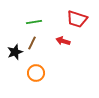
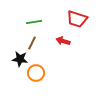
black star: moved 5 px right, 7 px down; rotated 28 degrees clockwise
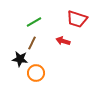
green line: rotated 21 degrees counterclockwise
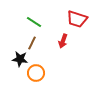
green line: rotated 63 degrees clockwise
red arrow: rotated 88 degrees counterclockwise
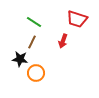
brown line: moved 1 px up
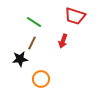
red trapezoid: moved 2 px left, 3 px up
brown line: moved 1 px down
black star: rotated 14 degrees counterclockwise
orange circle: moved 5 px right, 6 px down
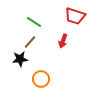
brown line: moved 2 px left, 1 px up; rotated 16 degrees clockwise
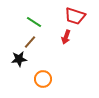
red arrow: moved 3 px right, 4 px up
black star: moved 1 px left
orange circle: moved 2 px right
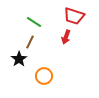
red trapezoid: moved 1 px left
brown line: rotated 16 degrees counterclockwise
black star: rotated 28 degrees counterclockwise
orange circle: moved 1 px right, 3 px up
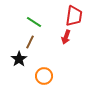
red trapezoid: rotated 100 degrees counterclockwise
